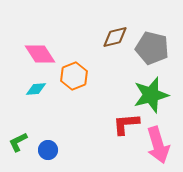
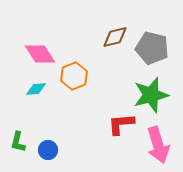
red L-shape: moved 5 px left
green L-shape: rotated 50 degrees counterclockwise
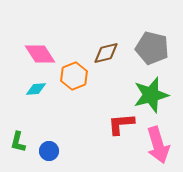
brown diamond: moved 9 px left, 16 px down
blue circle: moved 1 px right, 1 px down
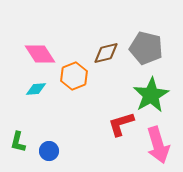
gray pentagon: moved 6 px left
green star: rotated 15 degrees counterclockwise
red L-shape: rotated 12 degrees counterclockwise
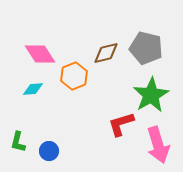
cyan diamond: moved 3 px left
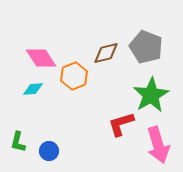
gray pentagon: moved 1 px up; rotated 8 degrees clockwise
pink diamond: moved 1 px right, 4 px down
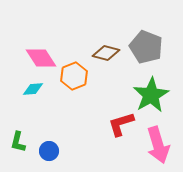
brown diamond: rotated 28 degrees clockwise
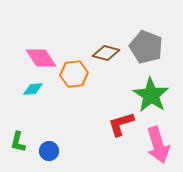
orange hexagon: moved 2 px up; rotated 16 degrees clockwise
green star: rotated 9 degrees counterclockwise
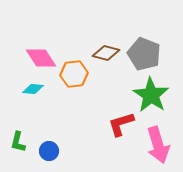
gray pentagon: moved 2 px left, 7 px down
cyan diamond: rotated 10 degrees clockwise
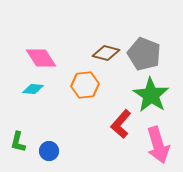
orange hexagon: moved 11 px right, 11 px down
red L-shape: rotated 32 degrees counterclockwise
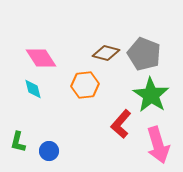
cyan diamond: rotated 70 degrees clockwise
